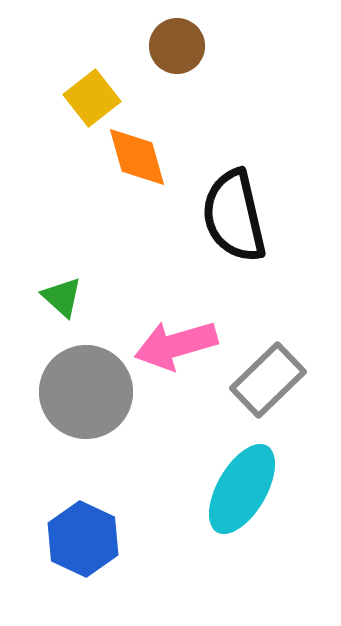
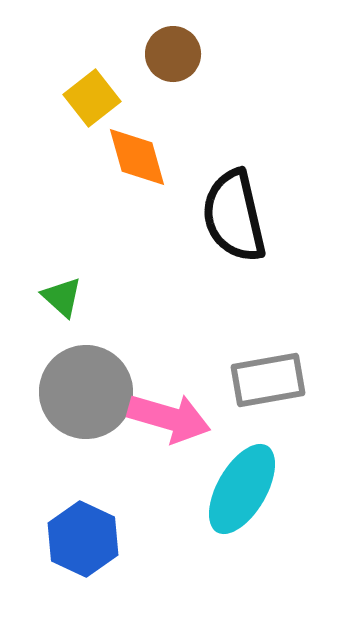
brown circle: moved 4 px left, 8 px down
pink arrow: moved 7 px left, 73 px down; rotated 148 degrees counterclockwise
gray rectangle: rotated 34 degrees clockwise
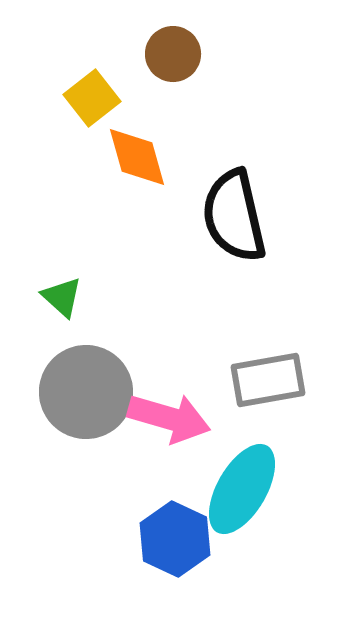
blue hexagon: moved 92 px right
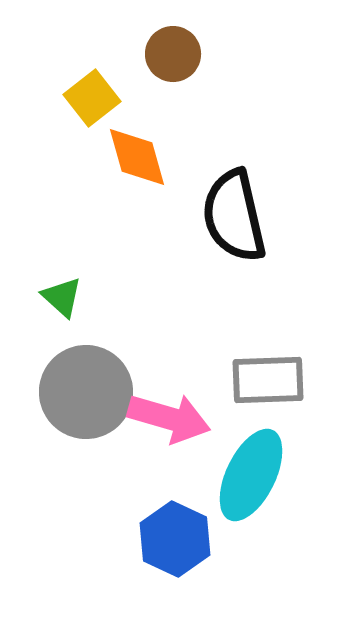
gray rectangle: rotated 8 degrees clockwise
cyan ellipse: moved 9 px right, 14 px up; rotated 4 degrees counterclockwise
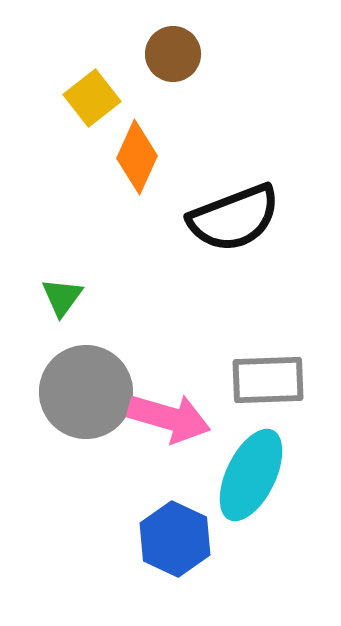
orange diamond: rotated 40 degrees clockwise
black semicircle: moved 2 px down; rotated 98 degrees counterclockwise
green triangle: rotated 24 degrees clockwise
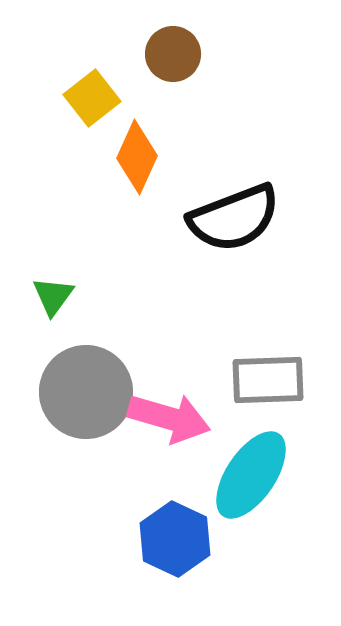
green triangle: moved 9 px left, 1 px up
cyan ellipse: rotated 8 degrees clockwise
